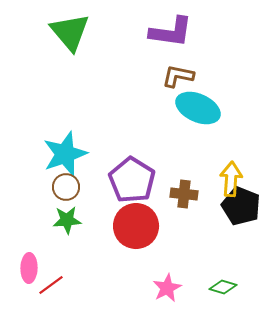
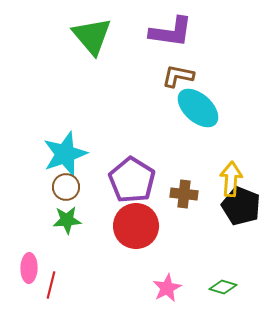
green triangle: moved 22 px right, 4 px down
cyan ellipse: rotated 18 degrees clockwise
red line: rotated 40 degrees counterclockwise
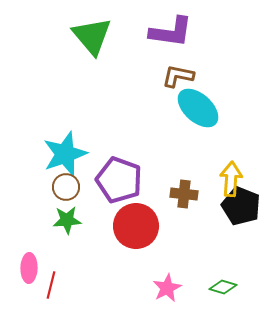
purple pentagon: moved 13 px left; rotated 12 degrees counterclockwise
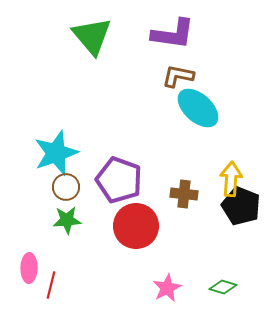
purple L-shape: moved 2 px right, 2 px down
cyan star: moved 9 px left, 1 px up
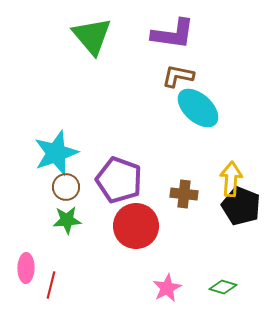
pink ellipse: moved 3 px left
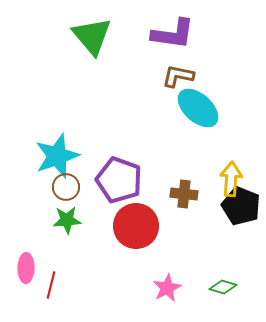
cyan star: moved 1 px right, 3 px down
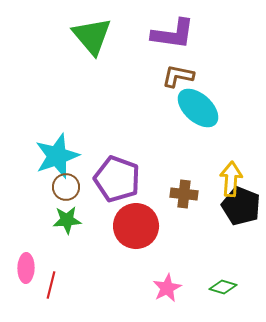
purple pentagon: moved 2 px left, 1 px up
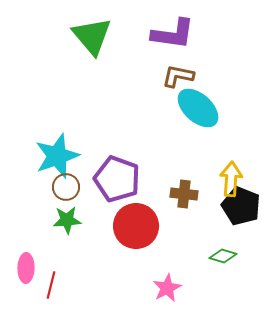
green diamond: moved 31 px up
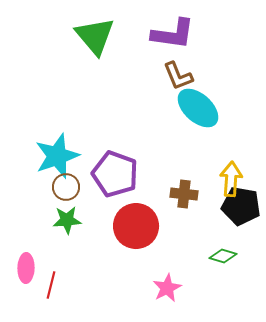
green triangle: moved 3 px right
brown L-shape: rotated 124 degrees counterclockwise
purple pentagon: moved 2 px left, 5 px up
black pentagon: rotated 12 degrees counterclockwise
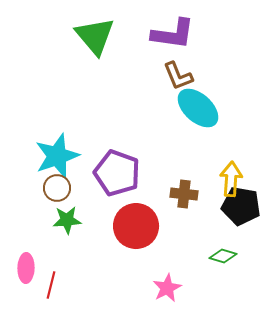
purple pentagon: moved 2 px right, 1 px up
brown circle: moved 9 px left, 1 px down
